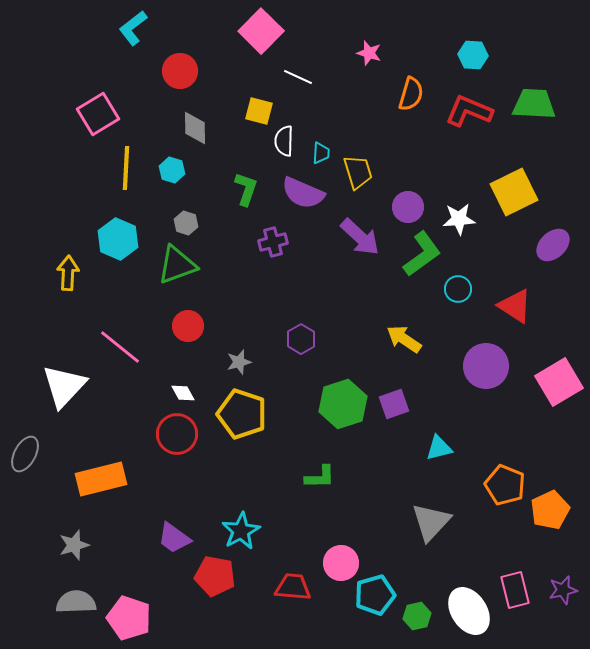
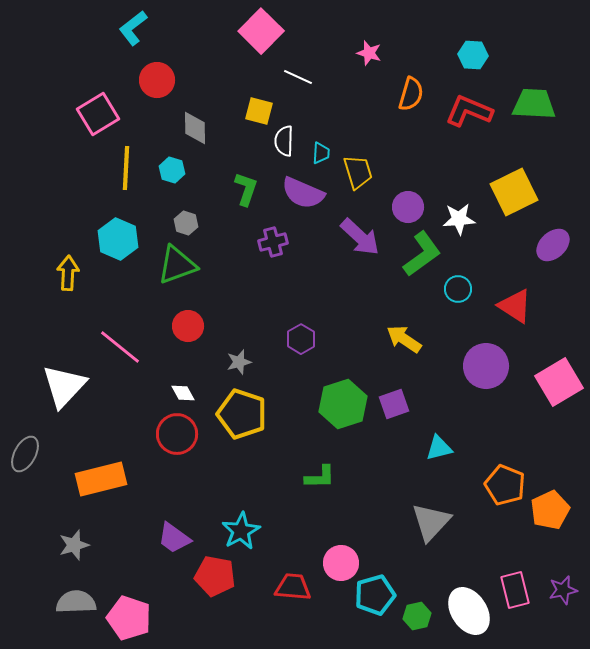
red circle at (180, 71): moved 23 px left, 9 px down
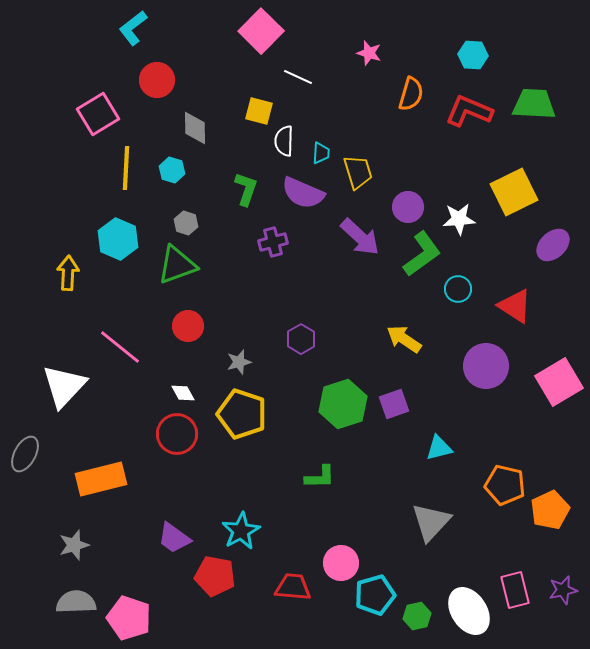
orange pentagon at (505, 485): rotated 9 degrees counterclockwise
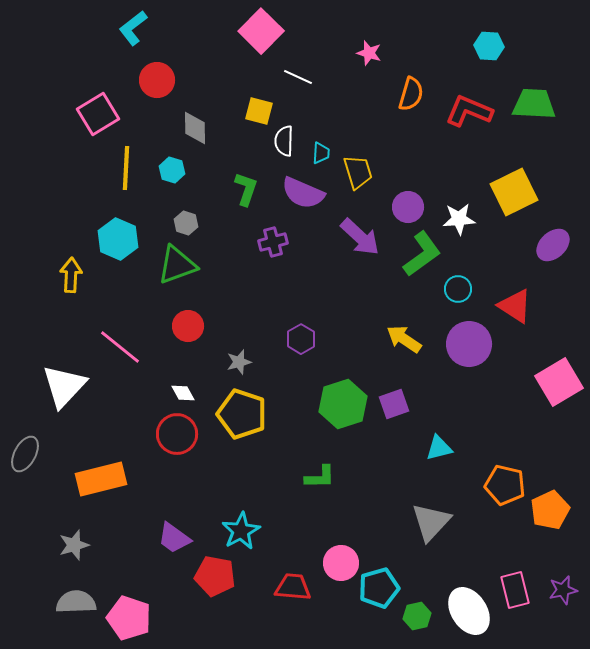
cyan hexagon at (473, 55): moved 16 px right, 9 px up
yellow arrow at (68, 273): moved 3 px right, 2 px down
purple circle at (486, 366): moved 17 px left, 22 px up
cyan pentagon at (375, 595): moved 4 px right, 7 px up
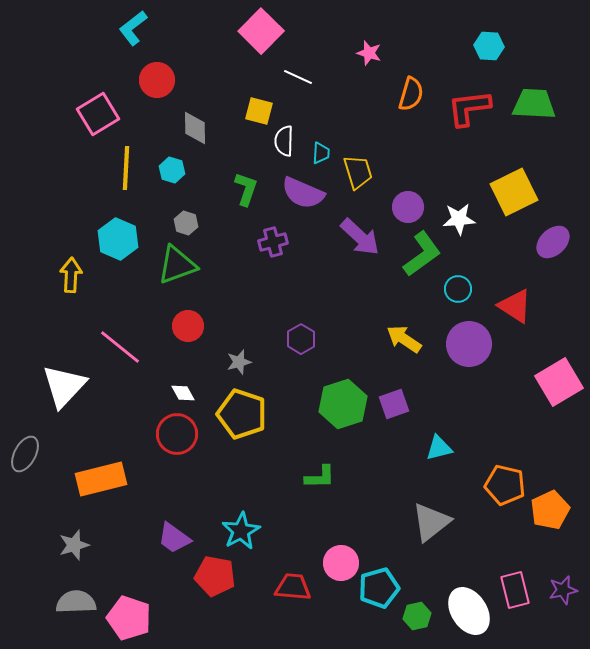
red L-shape at (469, 111): moved 3 px up; rotated 30 degrees counterclockwise
purple ellipse at (553, 245): moved 3 px up
gray triangle at (431, 522): rotated 9 degrees clockwise
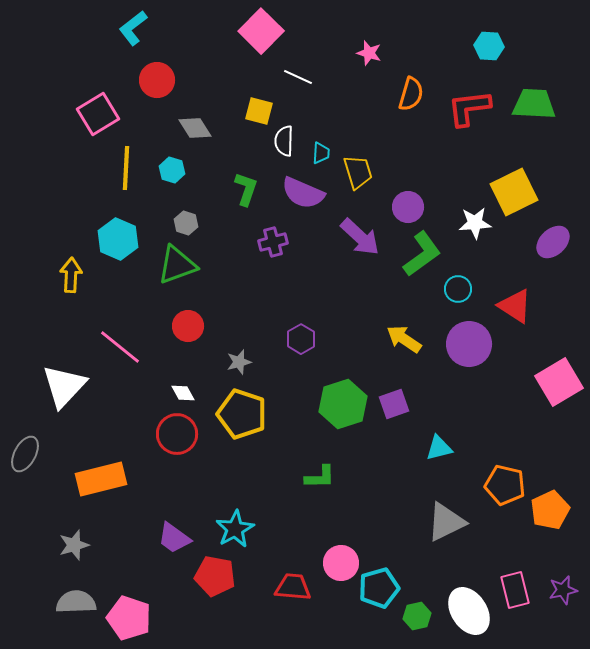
gray diamond at (195, 128): rotated 32 degrees counterclockwise
white star at (459, 219): moved 16 px right, 4 px down
gray triangle at (431, 522): moved 15 px right; rotated 12 degrees clockwise
cyan star at (241, 531): moved 6 px left, 2 px up
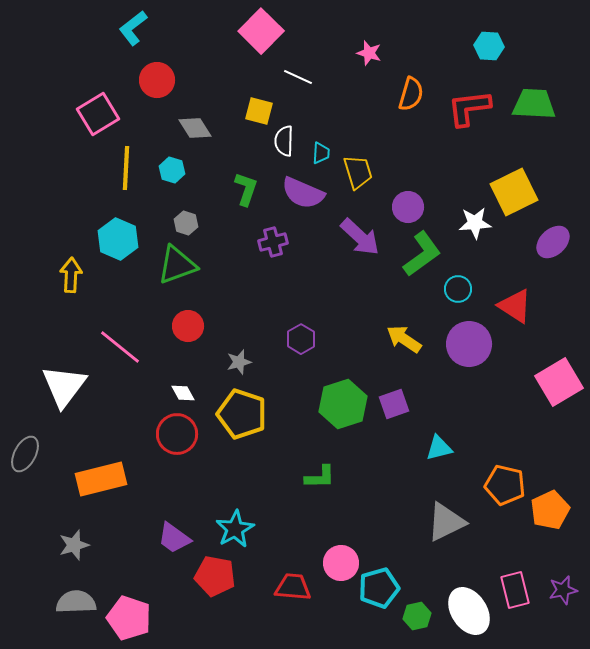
white triangle at (64, 386): rotated 6 degrees counterclockwise
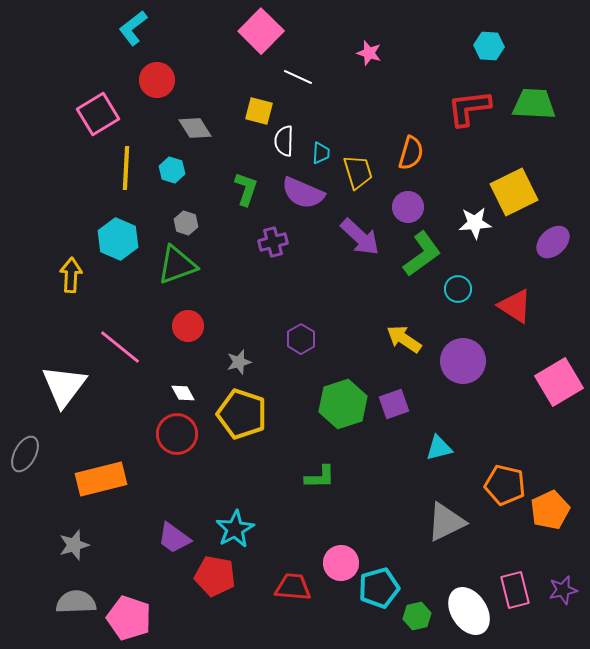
orange semicircle at (411, 94): moved 59 px down
purple circle at (469, 344): moved 6 px left, 17 px down
